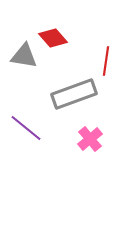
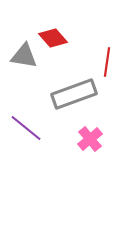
red line: moved 1 px right, 1 px down
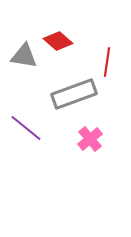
red diamond: moved 5 px right, 3 px down; rotated 8 degrees counterclockwise
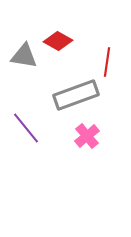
red diamond: rotated 12 degrees counterclockwise
gray rectangle: moved 2 px right, 1 px down
purple line: rotated 12 degrees clockwise
pink cross: moved 3 px left, 3 px up
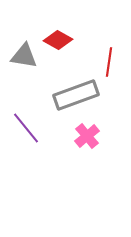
red diamond: moved 1 px up
red line: moved 2 px right
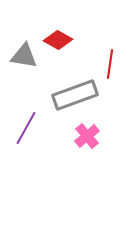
red line: moved 1 px right, 2 px down
gray rectangle: moved 1 px left
purple line: rotated 68 degrees clockwise
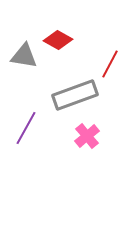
red line: rotated 20 degrees clockwise
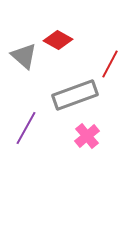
gray triangle: rotated 32 degrees clockwise
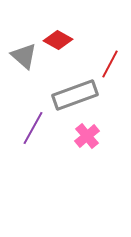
purple line: moved 7 px right
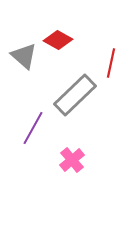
red line: moved 1 px right, 1 px up; rotated 16 degrees counterclockwise
gray rectangle: rotated 24 degrees counterclockwise
pink cross: moved 15 px left, 24 px down
